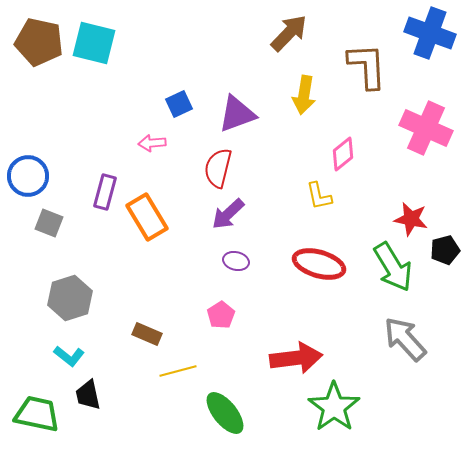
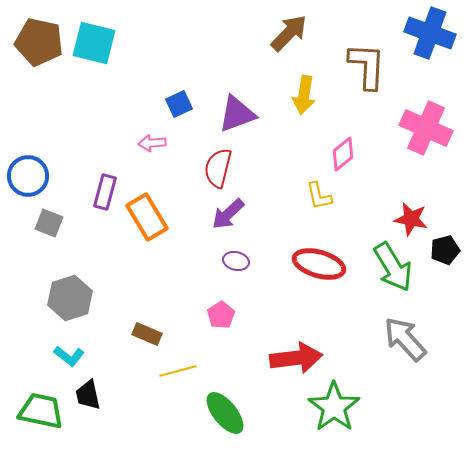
brown L-shape: rotated 6 degrees clockwise
green trapezoid: moved 4 px right, 3 px up
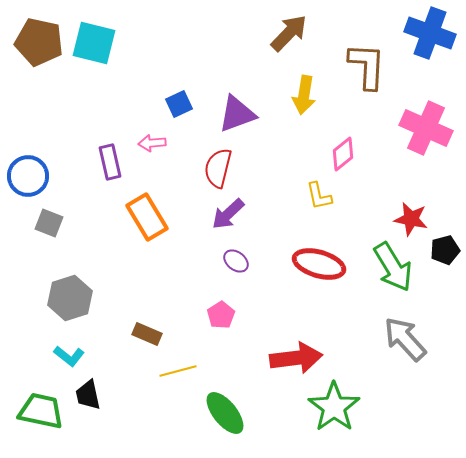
purple rectangle: moved 5 px right, 30 px up; rotated 28 degrees counterclockwise
purple ellipse: rotated 25 degrees clockwise
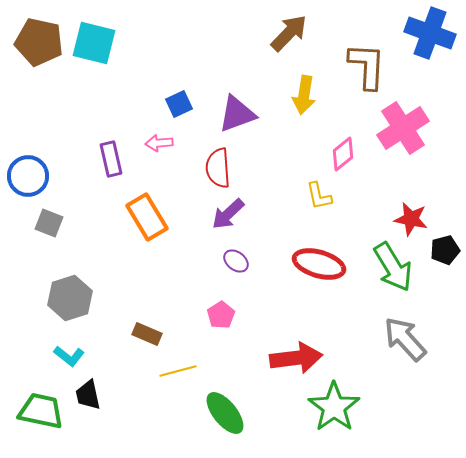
pink cross: moved 23 px left; rotated 33 degrees clockwise
pink arrow: moved 7 px right
purple rectangle: moved 1 px right, 3 px up
red semicircle: rotated 18 degrees counterclockwise
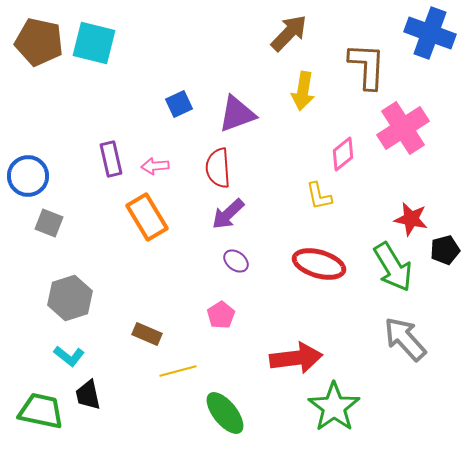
yellow arrow: moved 1 px left, 4 px up
pink arrow: moved 4 px left, 23 px down
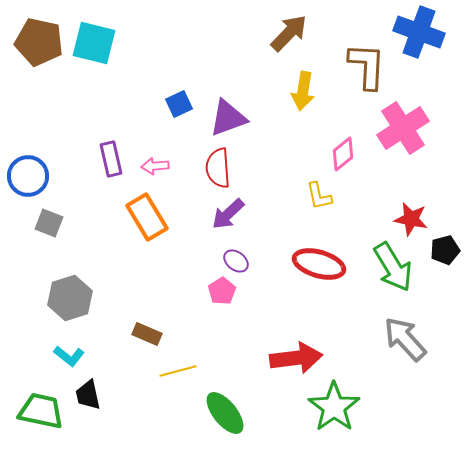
blue cross: moved 11 px left, 1 px up
purple triangle: moved 9 px left, 4 px down
pink pentagon: moved 1 px right, 24 px up
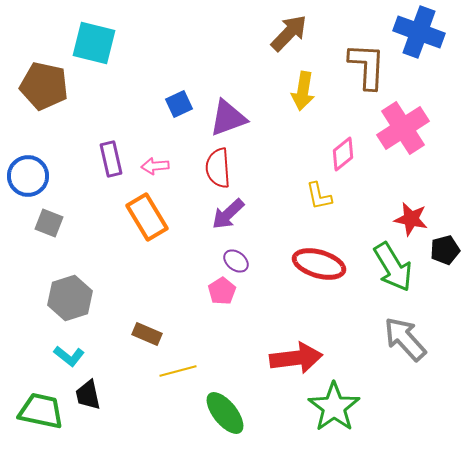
brown pentagon: moved 5 px right, 44 px down
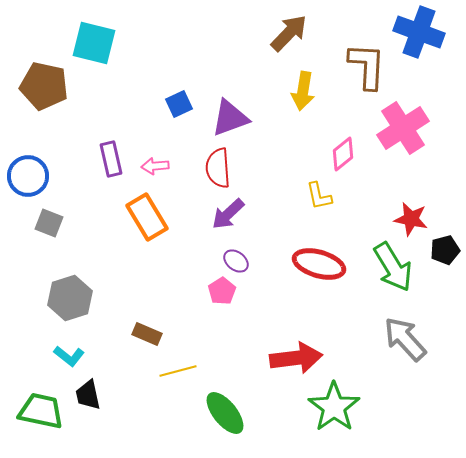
purple triangle: moved 2 px right
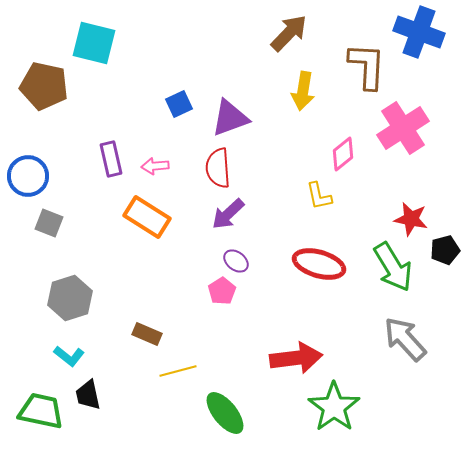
orange rectangle: rotated 27 degrees counterclockwise
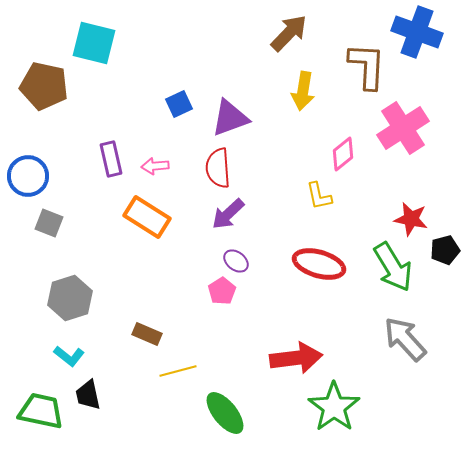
blue cross: moved 2 px left
